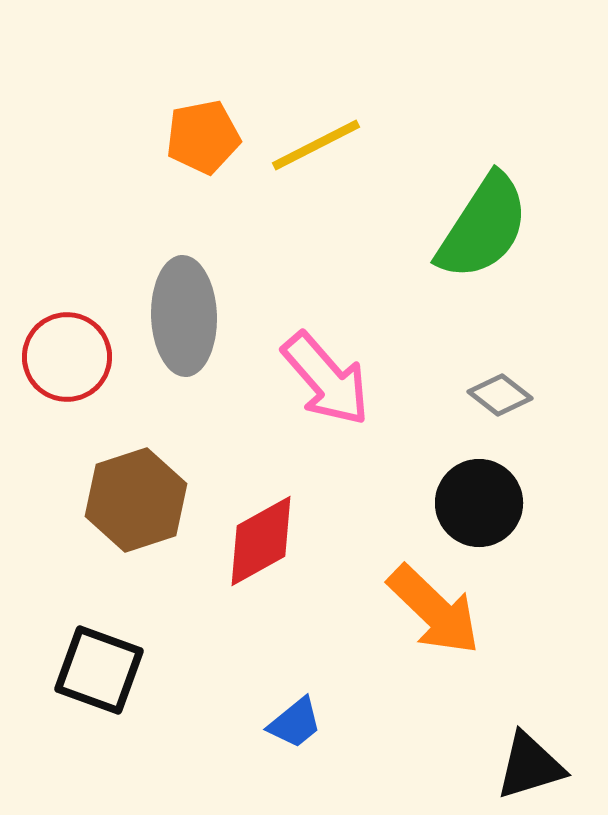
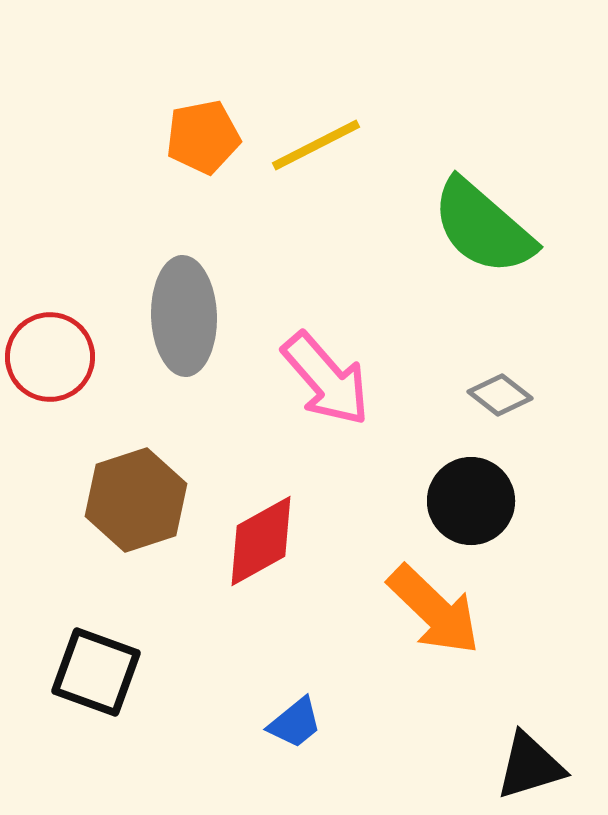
green semicircle: rotated 98 degrees clockwise
red circle: moved 17 px left
black circle: moved 8 px left, 2 px up
black square: moved 3 px left, 2 px down
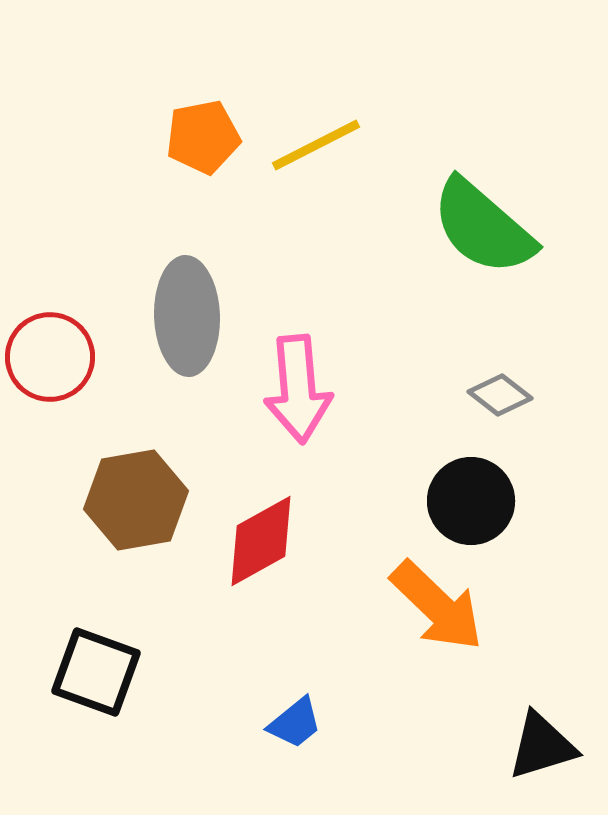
gray ellipse: moved 3 px right
pink arrow: moved 28 px left, 10 px down; rotated 36 degrees clockwise
brown hexagon: rotated 8 degrees clockwise
orange arrow: moved 3 px right, 4 px up
black triangle: moved 12 px right, 20 px up
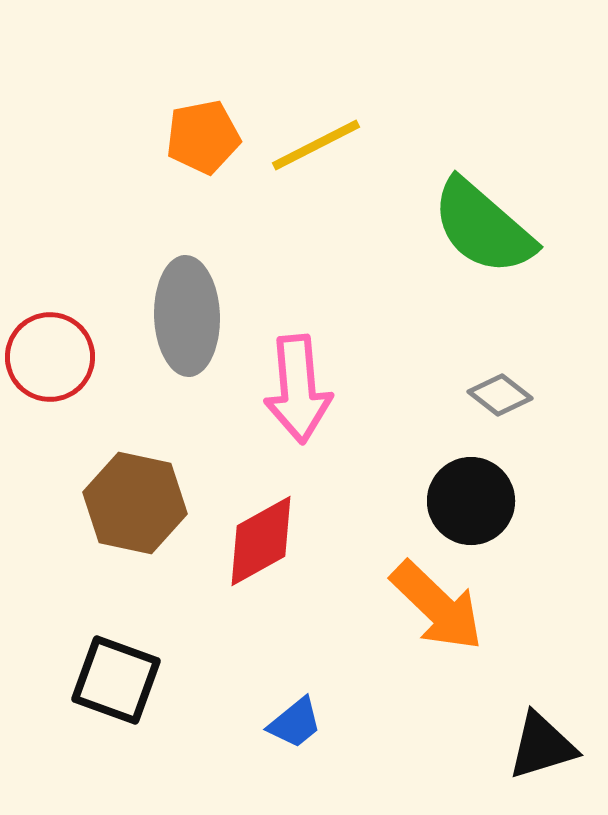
brown hexagon: moved 1 px left, 3 px down; rotated 22 degrees clockwise
black square: moved 20 px right, 8 px down
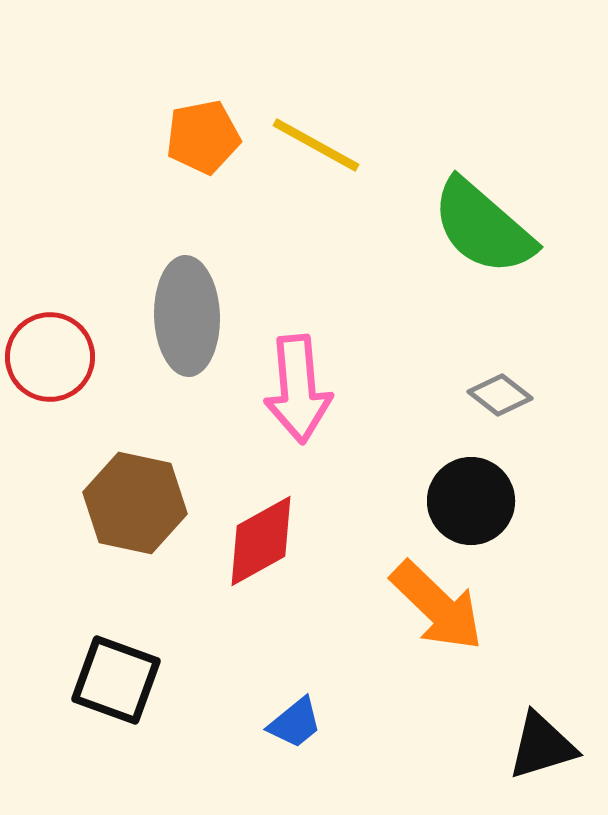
yellow line: rotated 56 degrees clockwise
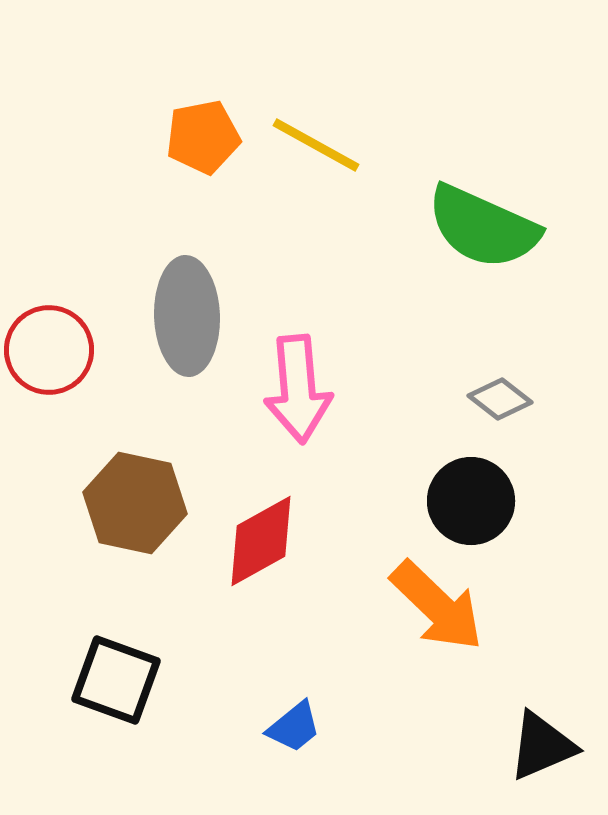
green semicircle: rotated 17 degrees counterclockwise
red circle: moved 1 px left, 7 px up
gray diamond: moved 4 px down
blue trapezoid: moved 1 px left, 4 px down
black triangle: rotated 6 degrees counterclockwise
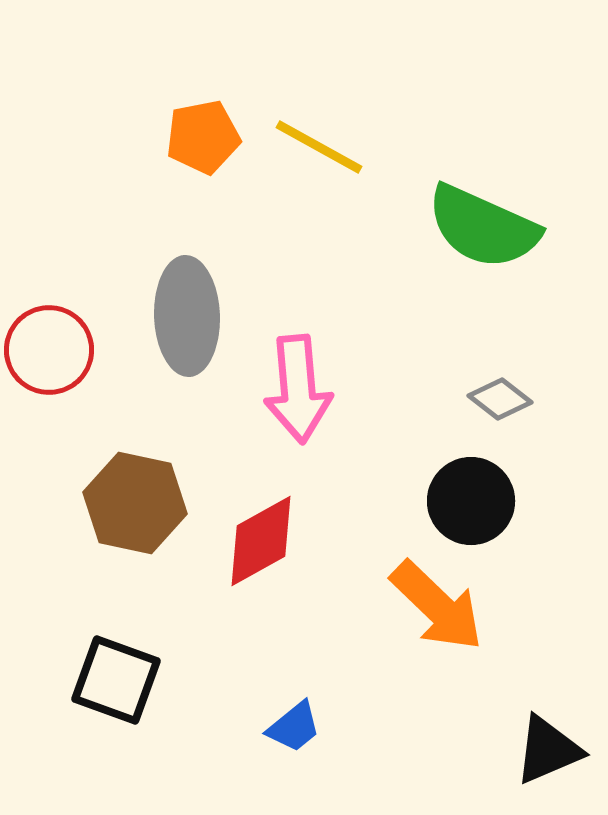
yellow line: moved 3 px right, 2 px down
black triangle: moved 6 px right, 4 px down
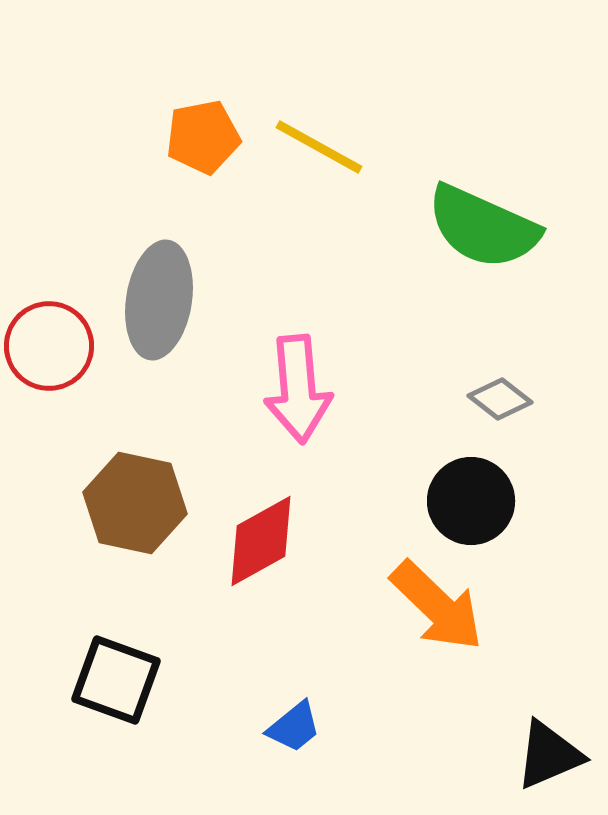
gray ellipse: moved 28 px left, 16 px up; rotated 11 degrees clockwise
red circle: moved 4 px up
black triangle: moved 1 px right, 5 px down
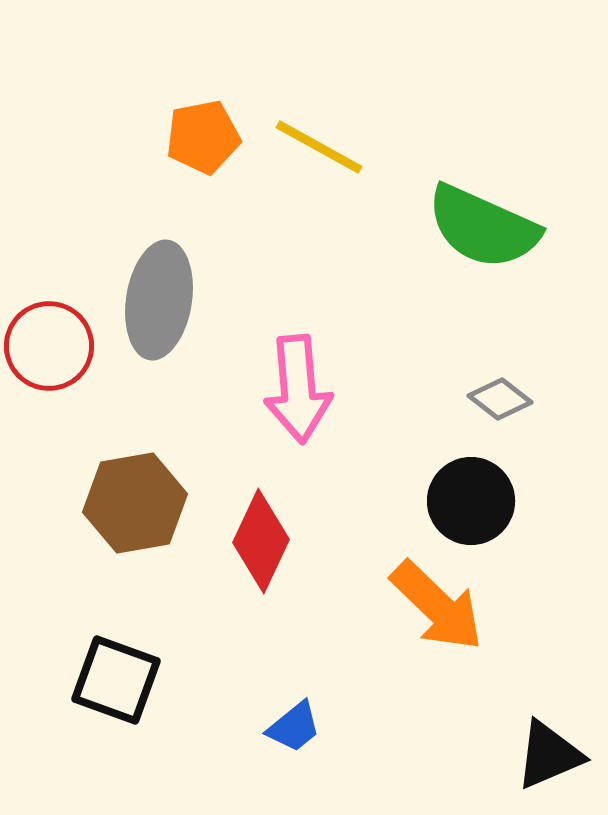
brown hexagon: rotated 22 degrees counterclockwise
red diamond: rotated 36 degrees counterclockwise
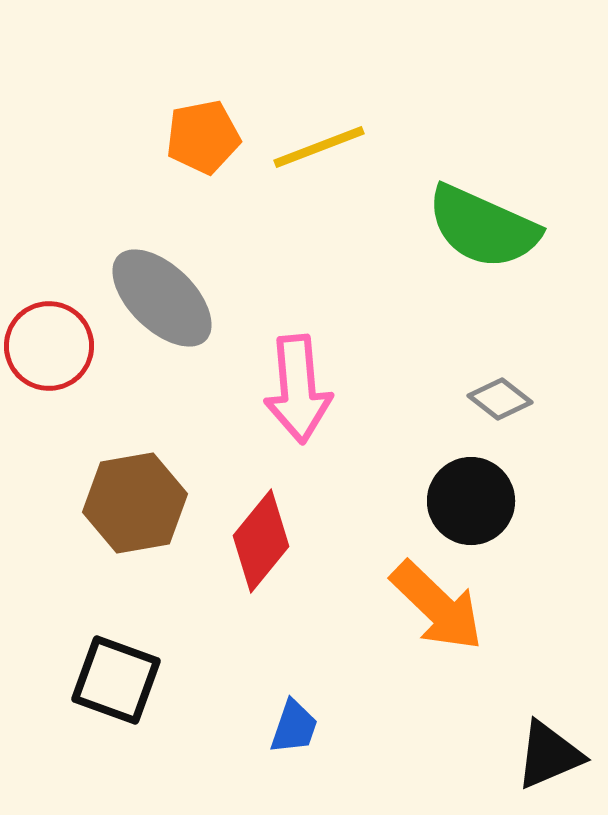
yellow line: rotated 50 degrees counterclockwise
gray ellipse: moved 3 px right, 2 px up; rotated 55 degrees counterclockwise
red diamond: rotated 14 degrees clockwise
blue trapezoid: rotated 32 degrees counterclockwise
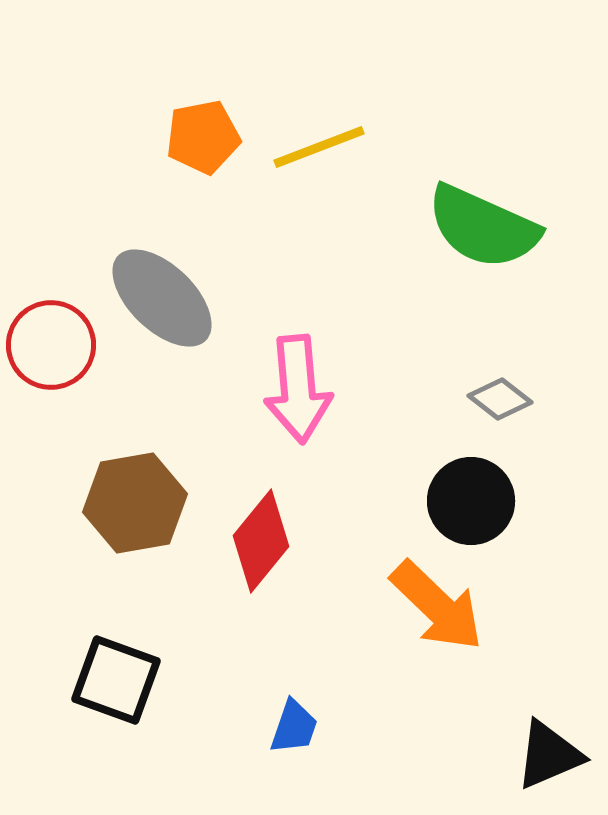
red circle: moved 2 px right, 1 px up
